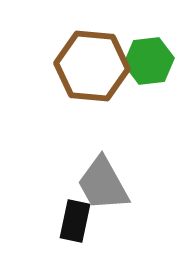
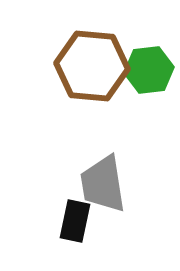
green hexagon: moved 9 px down
gray trapezoid: rotated 20 degrees clockwise
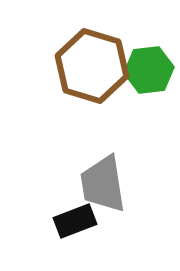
brown hexagon: rotated 12 degrees clockwise
black rectangle: rotated 57 degrees clockwise
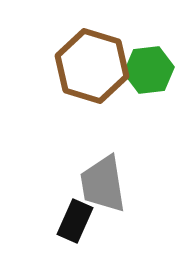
black rectangle: rotated 45 degrees counterclockwise
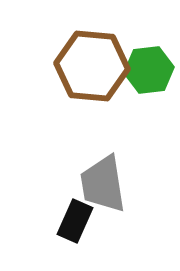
brown hexagon: rotated 12 degrees counterclockwise
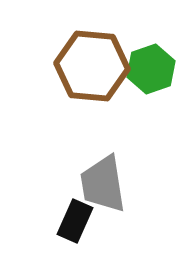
green hexagon: moved 2 px right, 1 px up; rotated 12 degrees counterclockwise
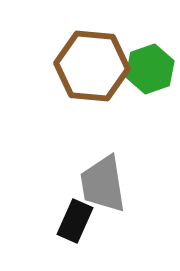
green hexagon: moved 1 px left
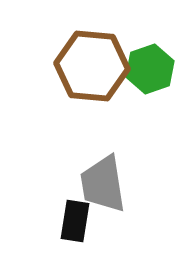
black rectangle: rotated 15 degrees counterclockwise
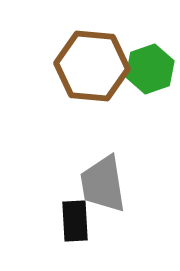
black rectangle: rotated 12 degrees counterclockwise
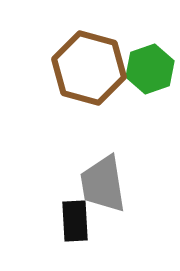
brown hexagon: moved 3 px left, 2 px down; rotated 10 degrees clockwise
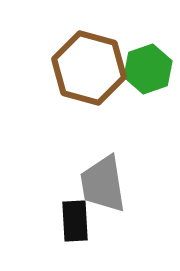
green hexagon: moved 2 px left
